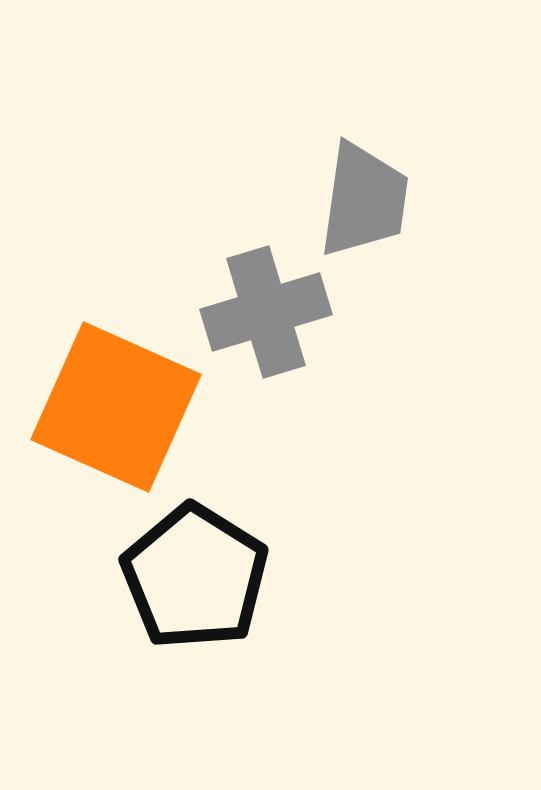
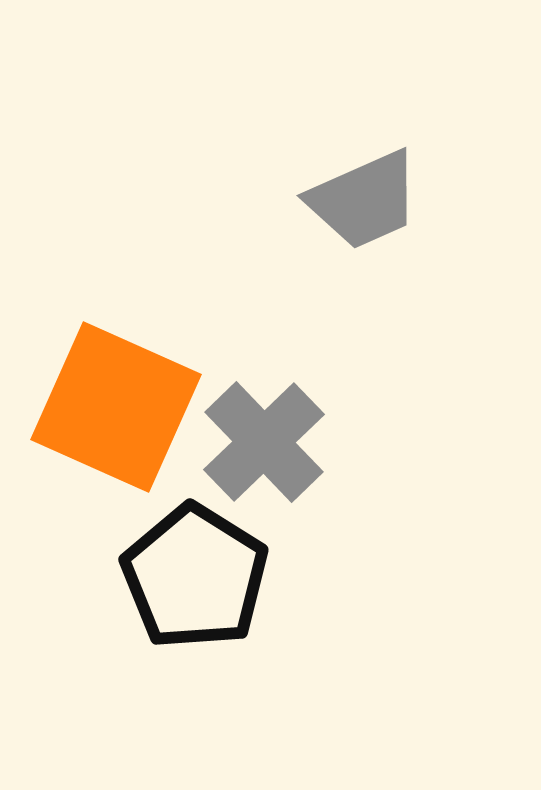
gray trapezoid: rotated 58 degrees clockwise
gray cross: moved 2 px left, 130 px down; rotated 27 degrees counterclockwise
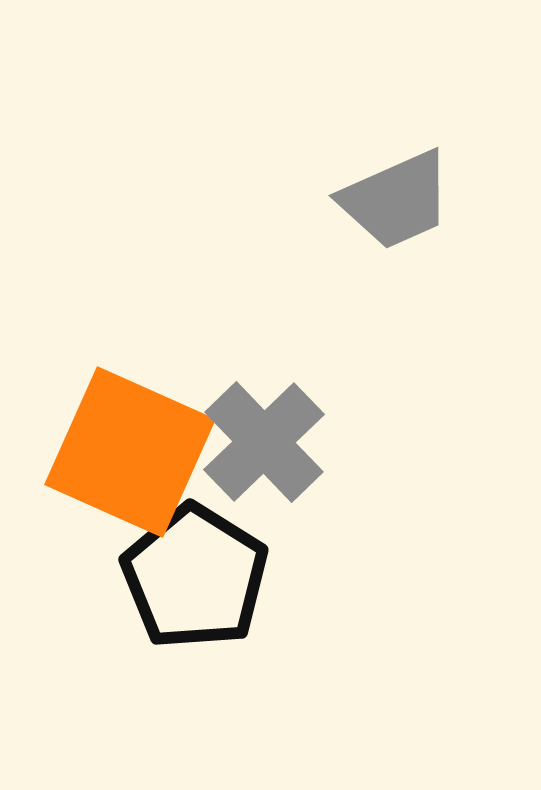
gray trapezoid: moved 32 px right
orange square: moved 14 px right, 45 px down
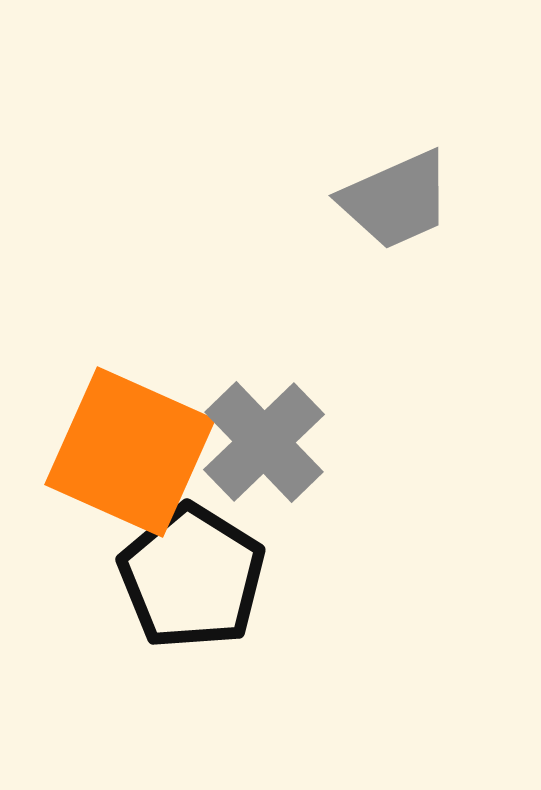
black pentagon: moved 3 px left
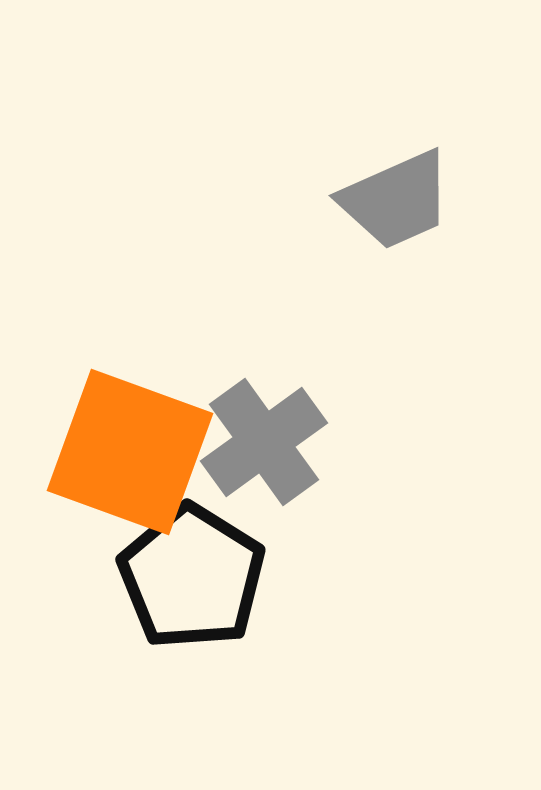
gray cross: rotated 8 degrees clockwise
orange square: rotated 4 degrees counterclockwise
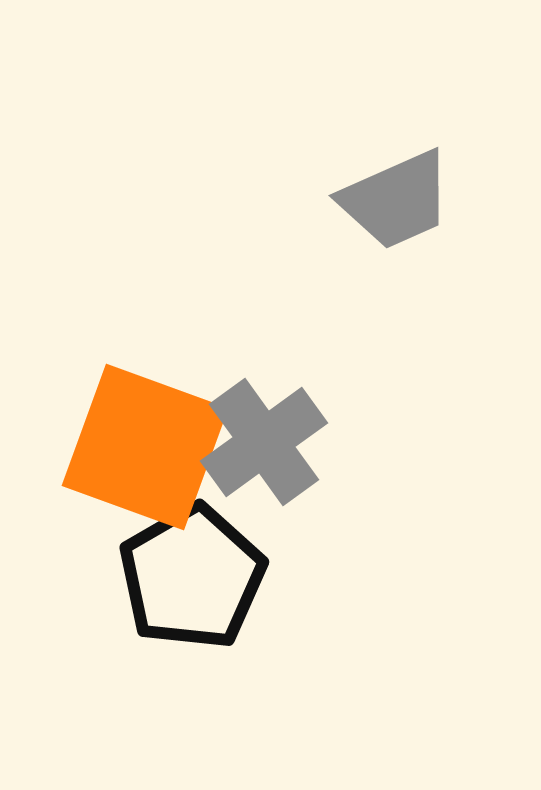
orange square: moved 15 px right, 5 px up
black pentagon: rotated 10 degrees clockwise
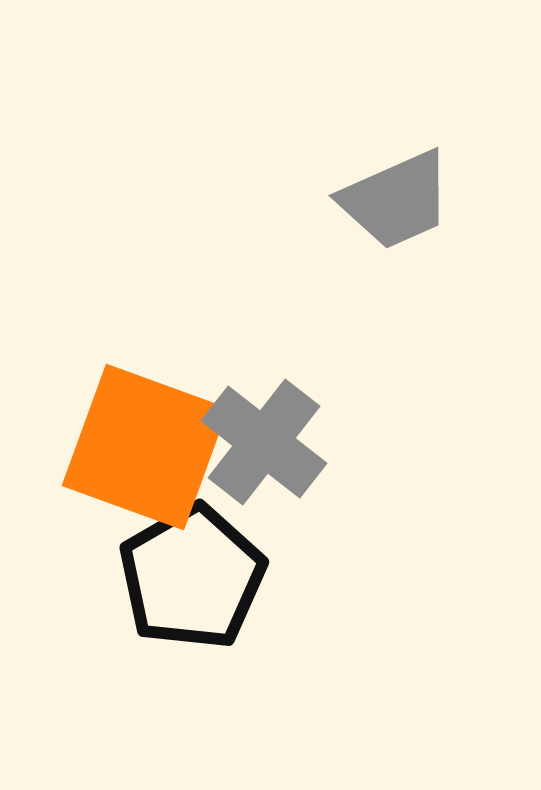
gray cross: rotated 16 degrees counterclockwise
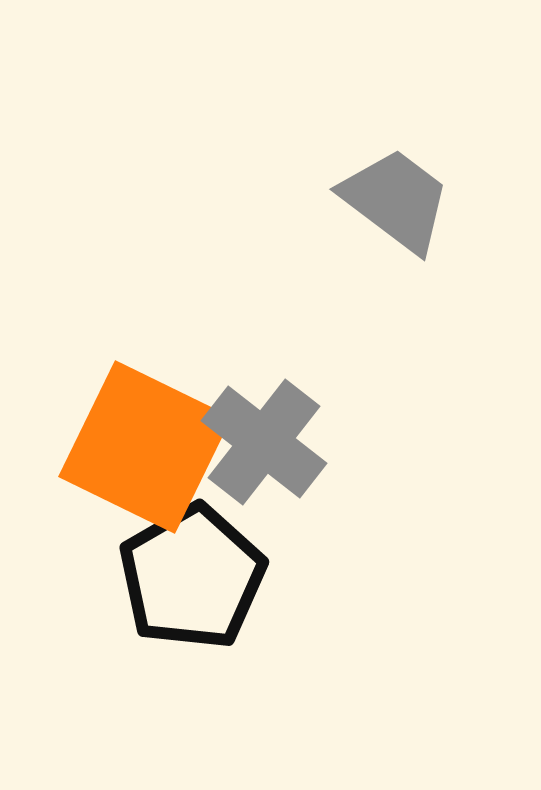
gray trapezoid: rotated 119 degrees counterclockwise
orange square: rotated 6 degrees clockwise
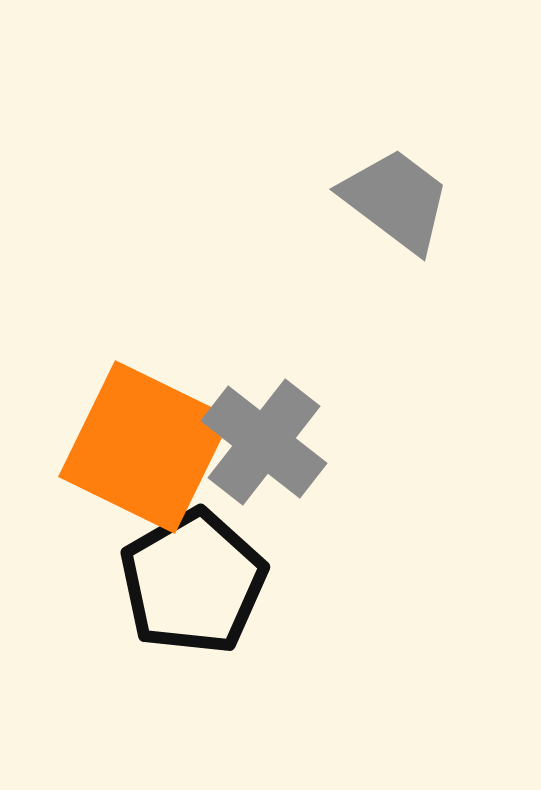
black pentagon: moved 1 px right, 5 px down
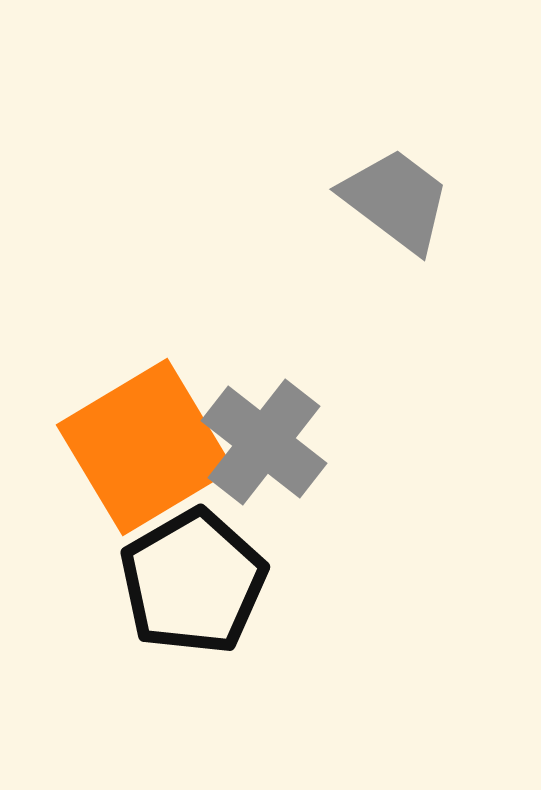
orange square: rotated 33 degrees clockwise
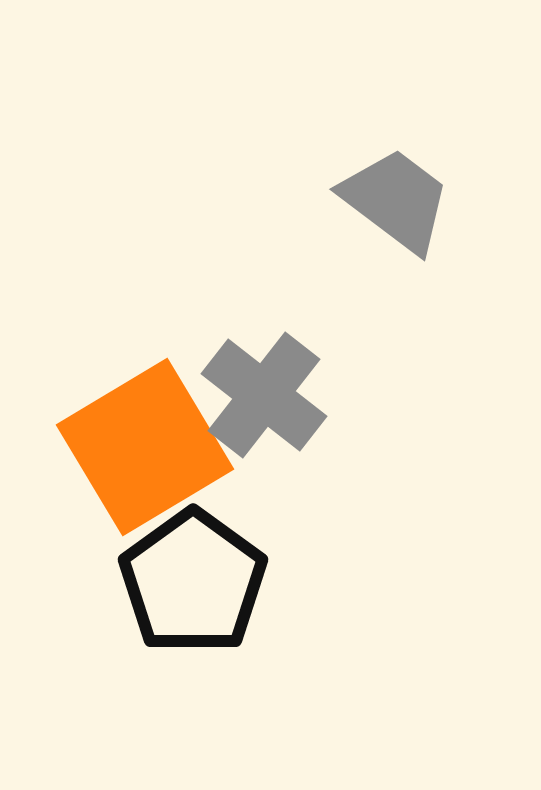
gray cross: moved 47 px up
black pentagon: rotated 6 degrees counterclockwise
